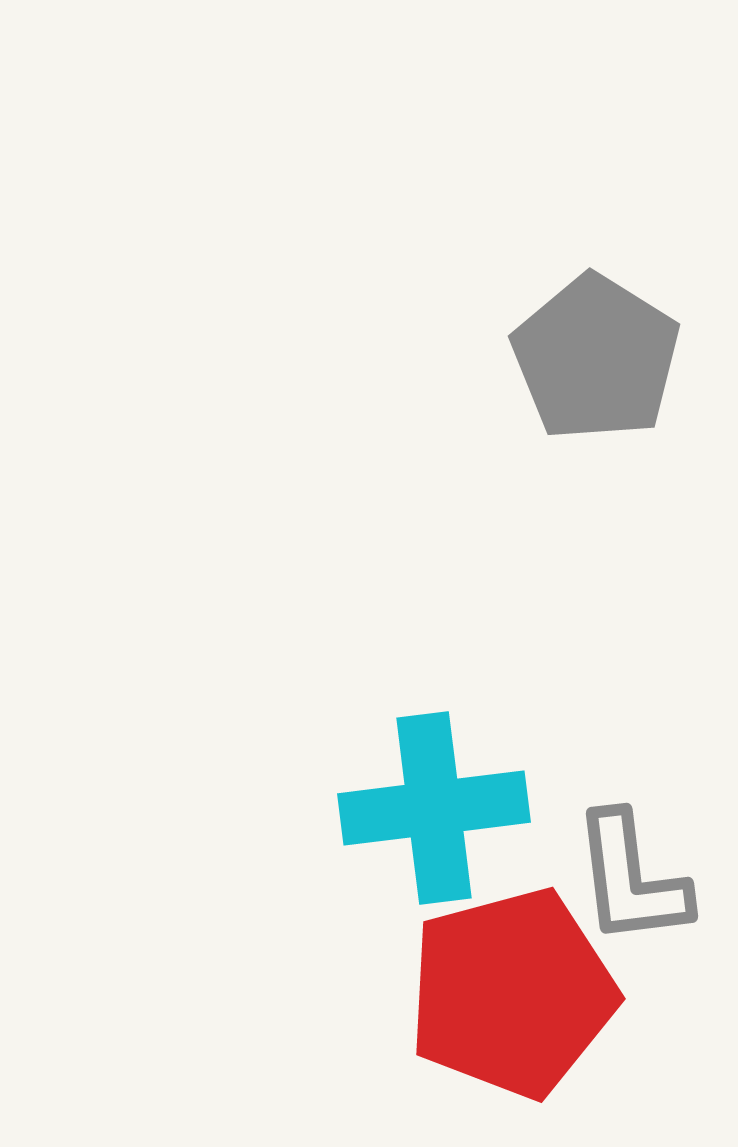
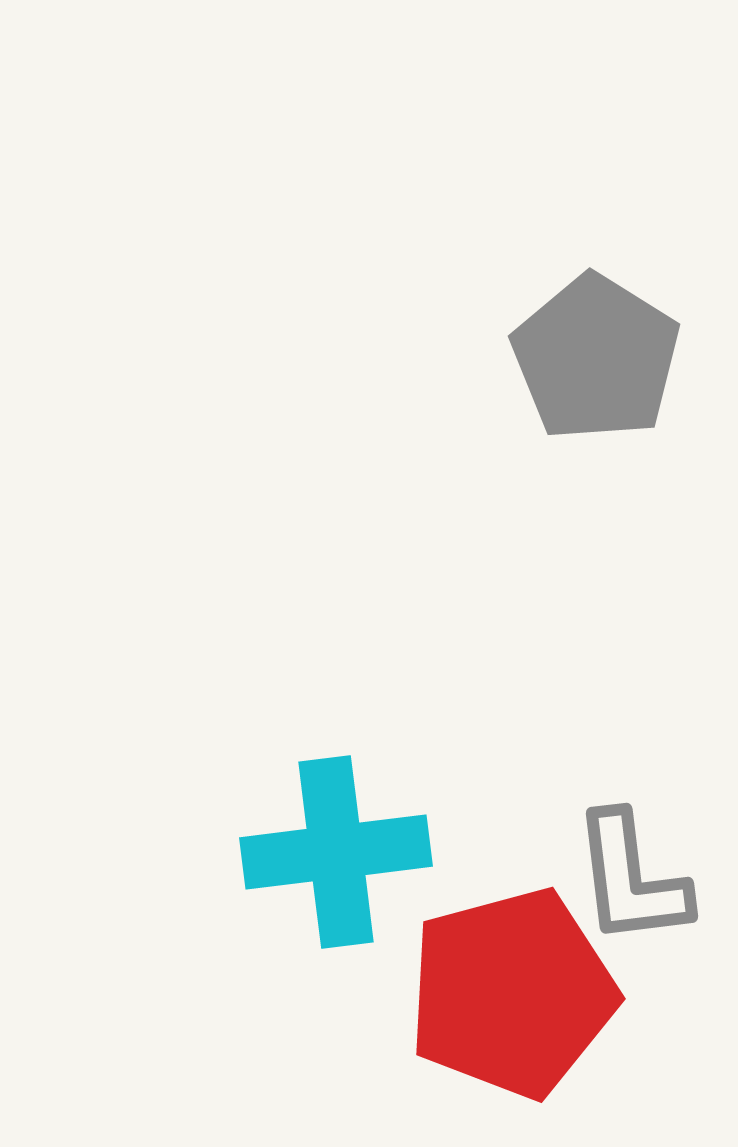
cyan cross: moved 98 px left, 44 px down
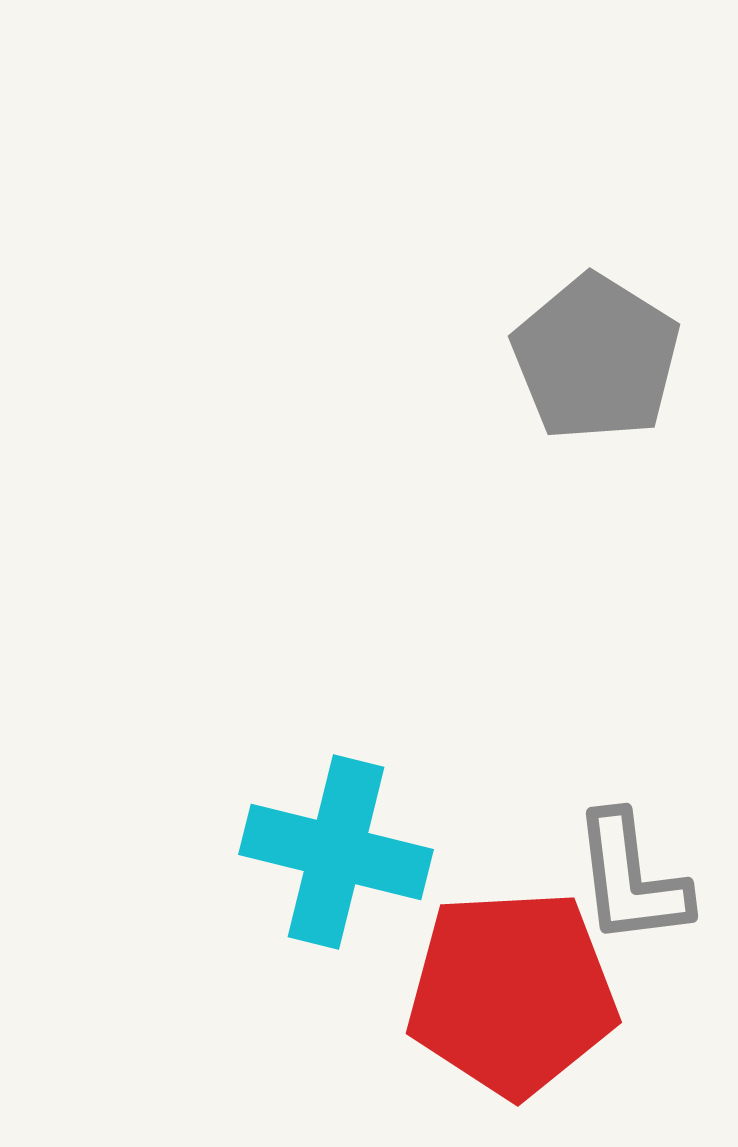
cyan cross: rotated 21 degrees clockwise
red pentagon: rotated 12 degrees clockwise
